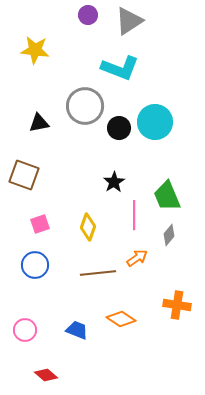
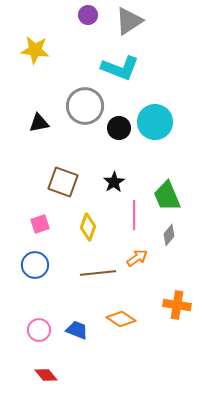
brown square: moved 39 px right, 7 px down
pink circle: moved 14 px right
red diamond: rotated 10 degrees clockwise
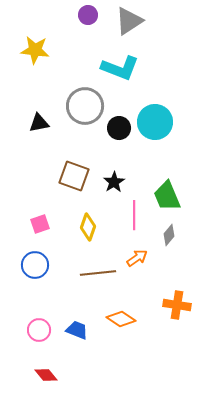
brown square: moved 11 px right, 6 px up
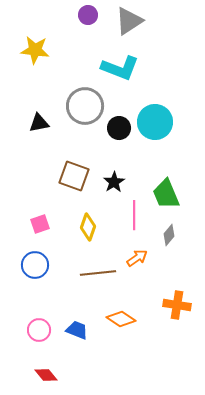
green trapezoid: moved 1 px left, 2 px up
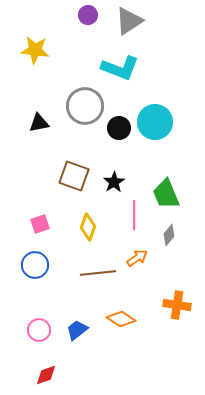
blue trapezoid: rotated 60 degrees counterclockwise
red diamond: rotated 70 degrees counterclockwise
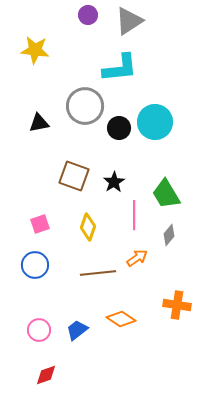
cyan L-shape: rotated 27 degrees counterclockwise
green trapezoid: rotated 8 degrees counterclockwise
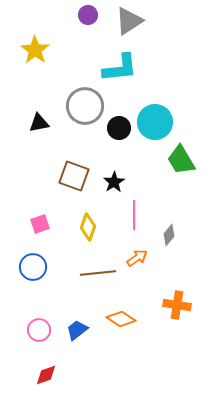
yellow star: rotated 28 degrees clockwise
green trapezoid: moved 15 px right, 34 px up
blue circle: moved 2 px left, 2 px down
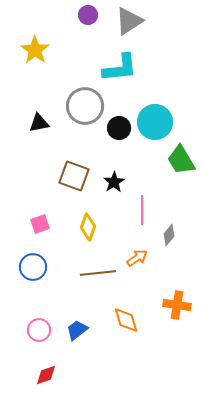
pink line: moved 8 px right, 5 px up
orange diamond: moved 5 px right, 1 px down; rotated 40 degrees clockwise
